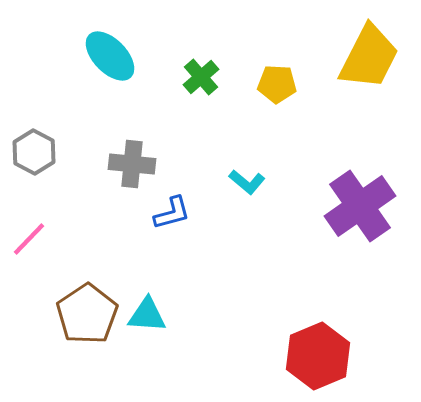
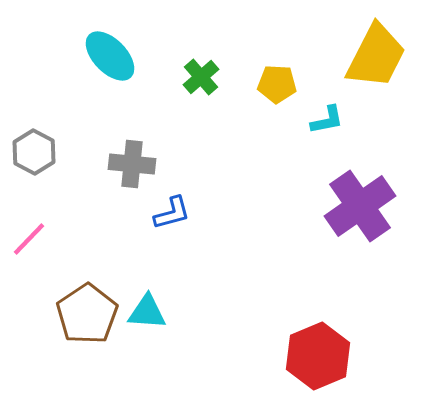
yellow trapezoid: moved 7 px right, 1 px up
cyan L-shape: moved 80 px right, 62 px up; rotated 51 degrees counterclockwise
cyan triangle: moved 3 px up
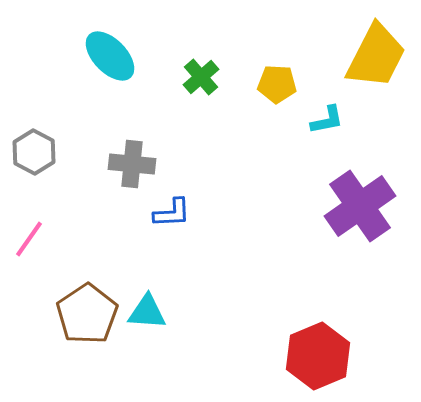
blue L-shape: rotated 12 degrees clockwise
pink line: rotated 9 degrees counterclockwise
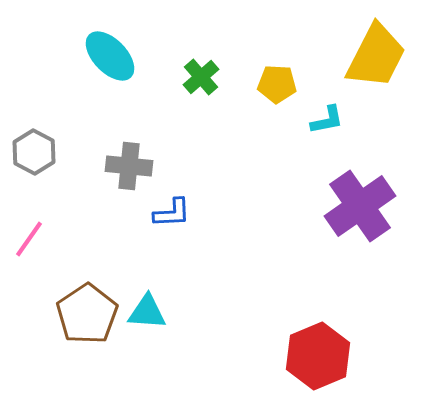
gray cross: moved 3 px left, 2 px down
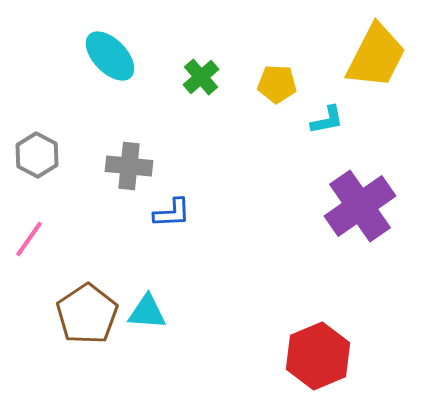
gray hexagon: moved 3 px right, 3 px down
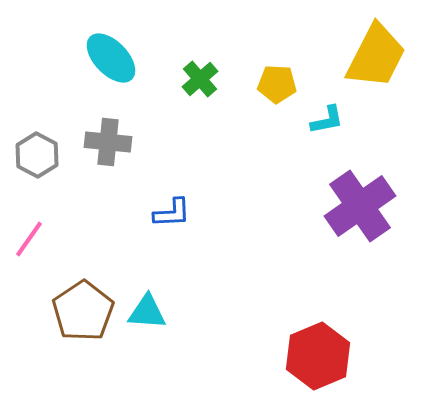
cyan ellipse: moved 1 px right, 2 px down
green cross: moved 1 px left, 2 px down
gray cross: moved 21 px left, 24 px up
brown pentagon: moved 4 px left, 3 px up
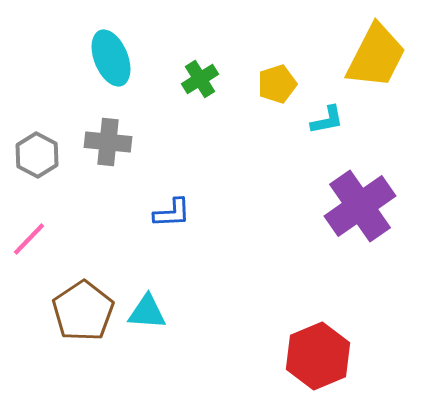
cyan ellipse: rotated 22 degrees clockwise
green cross: rotated 9 degrees clockwise
yellow pentagon: rotated 21 degrees counterclockwise
pink line: rotated 9 degrees clockwise
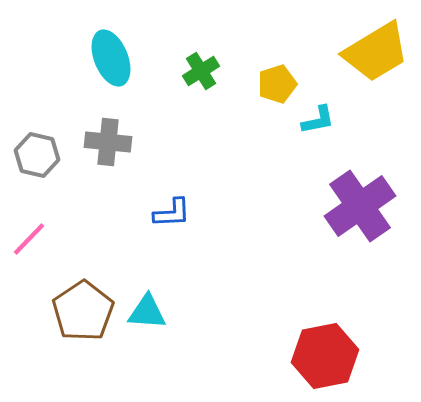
yellow trapezoid: moved 4 px up; rotated 32 degrees clockwise
green cross: moved 1 px right, 8 px up
cyan L-shape: moved 9 px left
gray hexagon: rotated 15 degrees counterclockwise
red hexagon: moved 7 px right; rotated 12 degrees clockwise
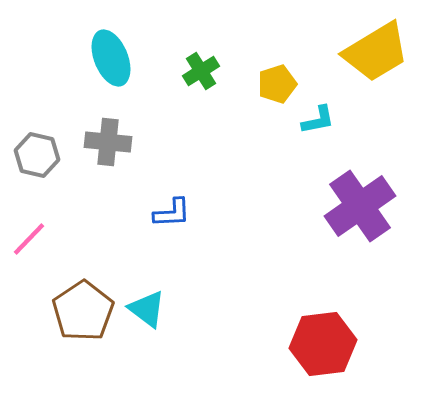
cyan triangle: moved 3 px up; rotated 33 degrees clockwise
red hexagon: moved 2 px left, 12 px up; rotated 4 degrees clockwise
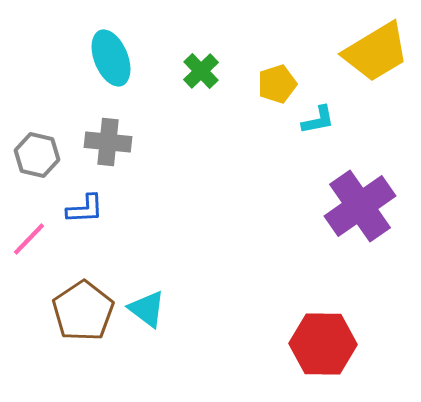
green cross: rotated 12 degrees counterclockwise
blue L-shape: moved 87 px left, 4 px up
red hexagon: rotated 8 degrees clockwise
